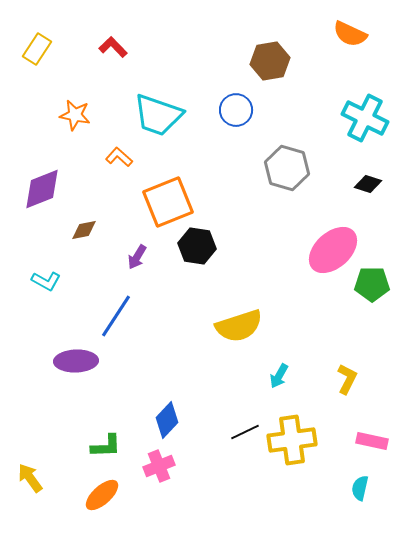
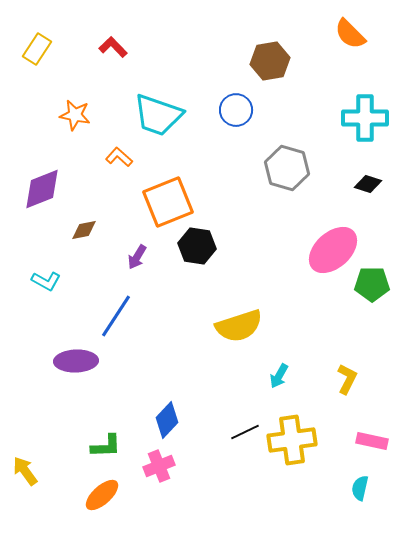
orange semicircle: rotated 20 degrees clockwise
cyan cross: rotated 27 degrees counterclockwise
yellow arrow: moved 5 px left, 7 px up
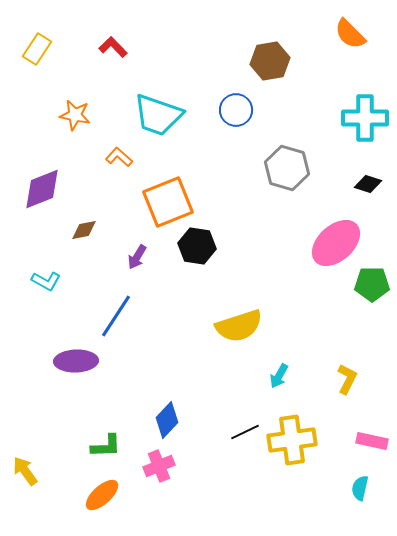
pink ellipse: moved 3 px right, 7 px up
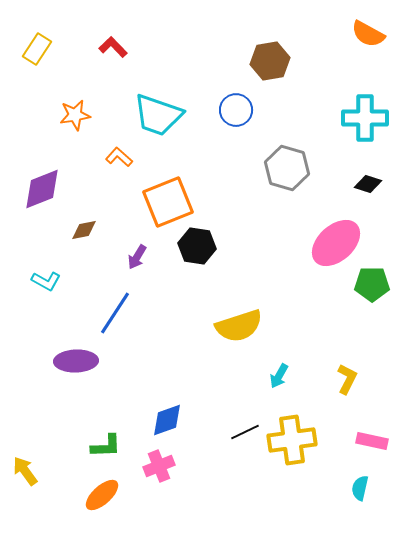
orange semicircle: moved 18 px right; rotated 16 degrees counterclockwise
orange star: rotated 20 degrees counterclockwise
blue line: moved 1 px left, 3 px up
blue diamond: rotated 27 degrees clockwise
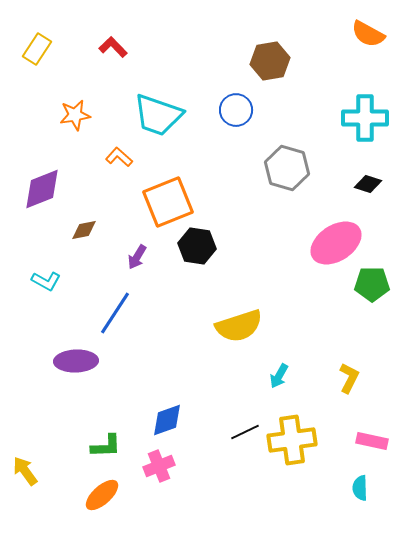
pink ellipse: rotated 9 degrees clockwise
yellow L-shape: moved 2 px right, 1 px up
cyan semicircle: rotated 15 degrees counterclockwise
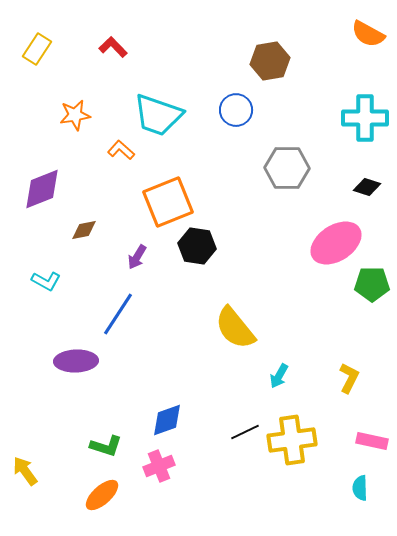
orange L-shape: moved 2 px right, 7 px up
gray hexagon: rotated 15 degrees counterclockwise
black diamond: moved 1 px left, 3 px down
blue line: moved 3 px right, 1 px down
yellow semicircle: moved 4 px left, 2 px down; rotated 69 degrees clockwise
green L-shape: rotated 20 degrees clockwise
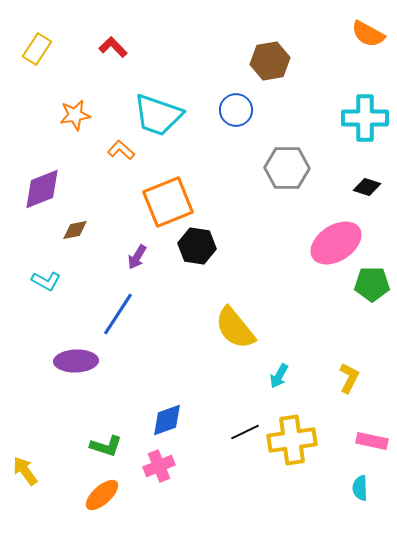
brown diamond: moved 9 px left
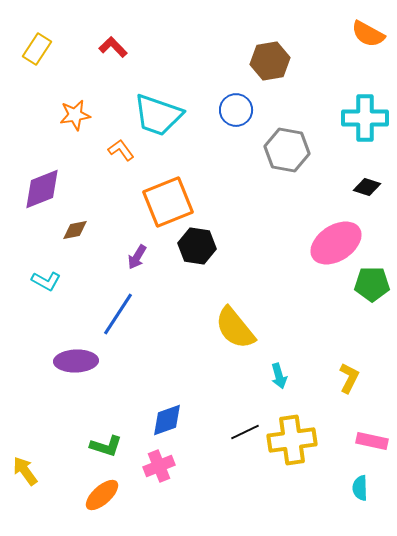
orange L-shape: rotated 12 degrees clockwise
gray hexagon: moved 18 px up; rotated 9 degrees clockwise
cyan arrow: rotated 45 degrees counterclockwise
